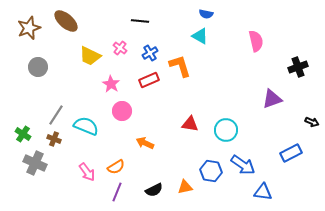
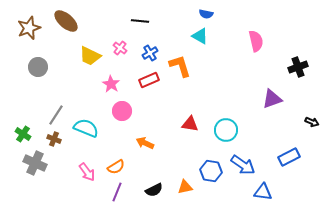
cyan semicircle: moved 2 px down
blue rectangle: moved 2 px left, 4 px down
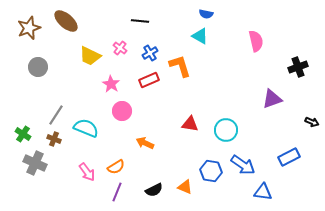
orange triangle: rotated 35 degrees clockwise
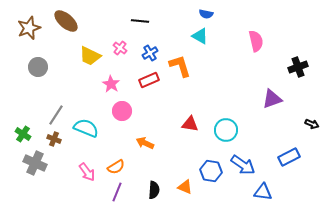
black arrow: moved 2 px down
black semicircle: rotated 60 degrees counterclockwise
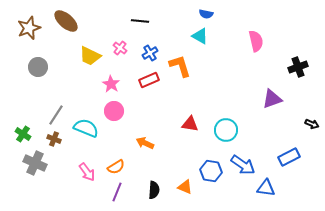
pink circle: moved 8 px left
blue triangle: moved 3 px right, 4 px up
